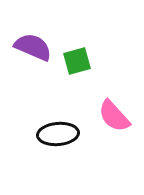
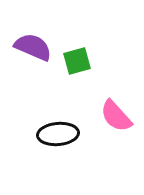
pink semicircle: moved 2 px right
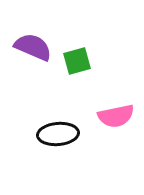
pink semicircle: rotated 60 degrees counterclockwise
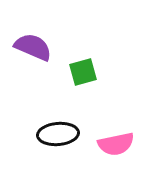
green square: moved 6 px right, 11 px down
pink semicircle: moved 28 px down
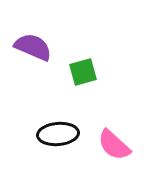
pink semicircle: moved 2 px left, 1 px down; rotated 54 degrees clockwise
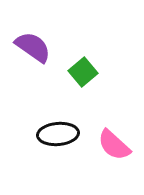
purple semicircle: rotated 12 degrees clockwise
green square: rotated 24 degrees counterclockwise
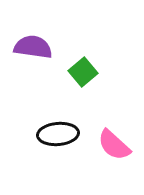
purple semicircle: rotated 27 degrees counterclockwise
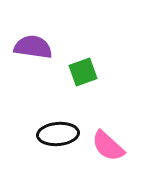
green square: rotated 20 degrees clockwise
pink semicircle: moved 6 px left, 1 px down
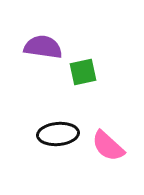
purple semicircle: moved 10 px right
green square: rotated 8 degrees clockwise
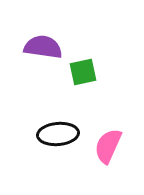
pink semicircle: rotated 72 degrees clockwise
